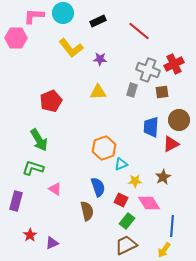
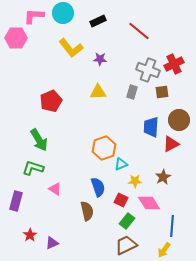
gray rectangle: moved 2 px down
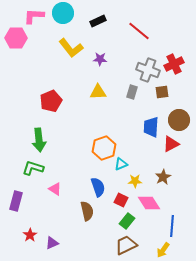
green arrow: rotated 25 degrees clockwise
yellow arrow: moved 1 px left
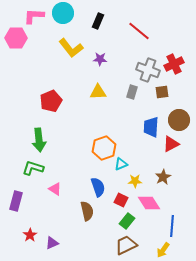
black rectangle: rotated 42 degrees counterclockwise
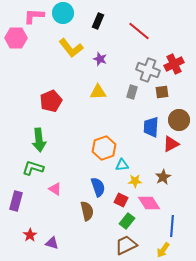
purple star: rotated 16 degrees clockwise
cyan triangle: moved 1 px right, 1 px down; rotated 16 degrees clockwise
purple triangle: rotated 40 degrees clockwise
